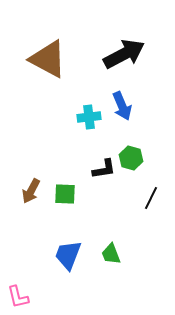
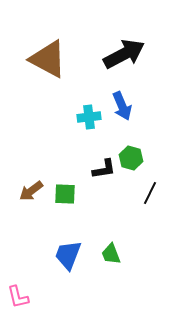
brown arrow: rotated 25 degrees clockwise
black line: moved 1 px left, 5 px up
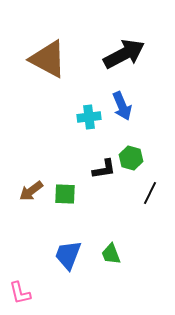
pink L-shape: moved 2 px right, 4 px up
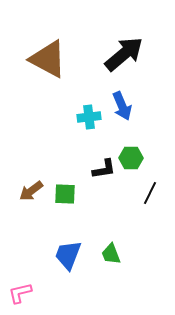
black arrow: rotated 12 degrees counterclockwise
green hexagon: rotated 15 degrees counterclockwise
pink L-shape: rotated 90 degrees clockwise
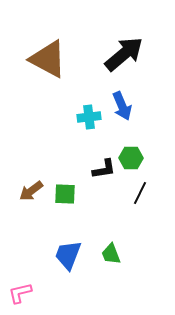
black line: moved 10 px left
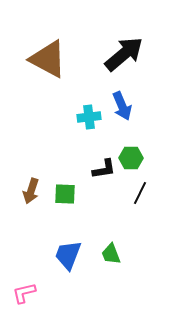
brown arrow: rotated 35 degrees counterclockwise
pink L-shape: moved 4 px right
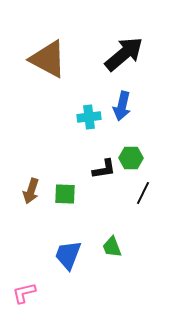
blue arrow: rotated 36 degrees clockwise
black line: moved 3 px right
green trapezoid: moved 1 px right, 7 px up
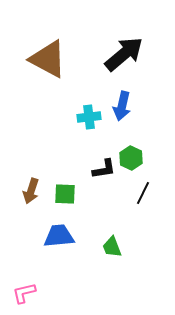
green hexagon: rotated 25 degrees clockwise
blue trapezoid: moved 9 px left, 19 px up; rotated 64 degrees clockwise
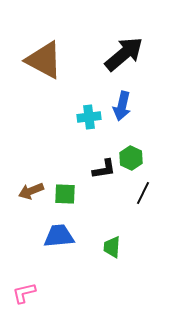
brown triangle: moved 4 px left, 1 px down
brown arrow: rotated 50 degrees clockwise
green trapezoid: rotated 25 degrees clockwise
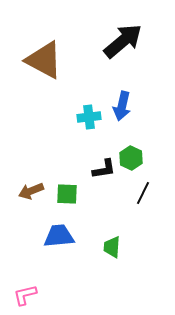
black arrow: moved 1 px left, 13 px up
green square: moved 2 px right
pink L-shape: moved 1 px right, 2 px down
